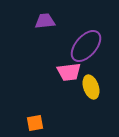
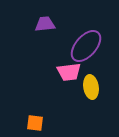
purple trapezoid: moved 3 px down
yellow ellipse: rotated 10 degrees clockwise
orange square: rotated 18 degrees clockwise
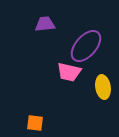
pink trapezoid: rotated 20 degrees clockwise
yellow ellipse: moved 12 px right
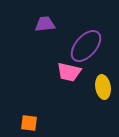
orange square: moved 6 px left
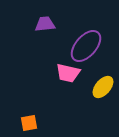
pink trapezoid: moved 1 px left, 1 px down
yellow ellipse: rotated 50 degrees clockwise
orange square: rotated 18 degrees counterclockwise
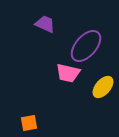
purple trapezoid: rotated 30 degrees clockwise
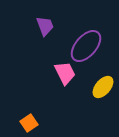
purple trapezoid: moved 2 px down; rotated 45 degrees clockwise
pink trapezoid: moved 3 px left; rotated 130 degrees counterclockwise
orange square: rotated 24 degrees counterclockwise
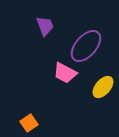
pink trapezoid: rotated 145 degrees clockwise
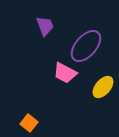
orange square: rotated 18 degrees counterclockwise
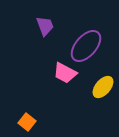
orange square: moved 2 px left, 1 px up
